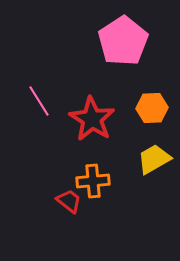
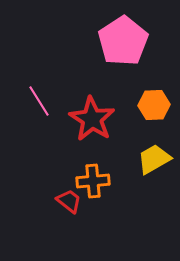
orange hexagon: moved 2 px right, 3 px up
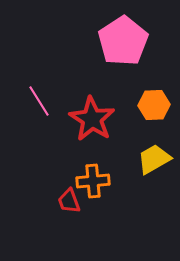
red trapezoid: rotated 148 degrees counterclockwise
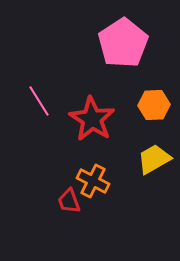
pink pentagon: moved 2 px down
orange cross: rotated 32 degrees clockwise
